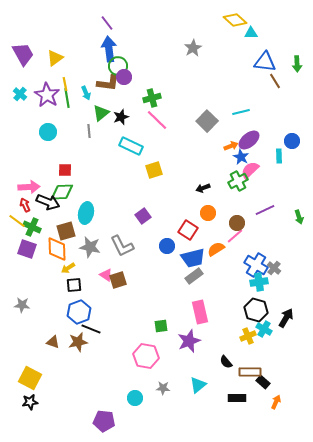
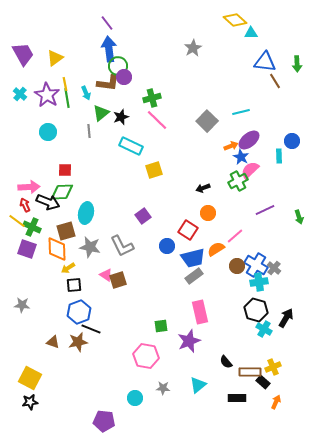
brown circle at (237, 223): moved 43 px down
yellow cross at (248, 336): moved 25 px right, 31 px down
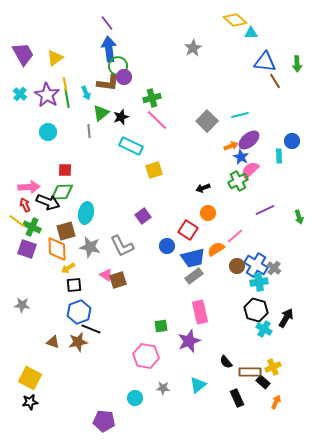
cyan line at (241, 112): moved 1 px left, 3 px down
black rectangle at (237, 398): rotated 66 degrees clockwise
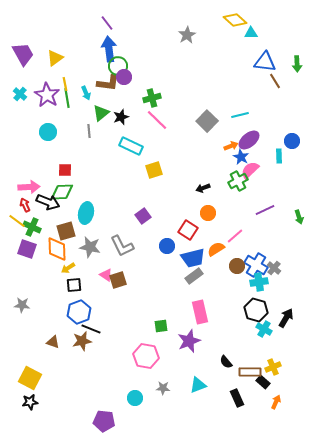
gray star at (193, 48): moved 6 px left, 13 px up
brown star at (78, 342): moved 4 px right, 1 px up
cyan triangle at (198, 385): rotated 18 degrees clockwise
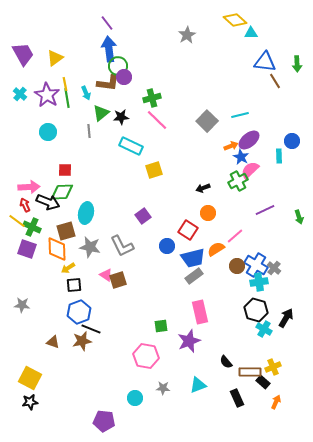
black star at (121, 117): rotated 14 degrees clockwise
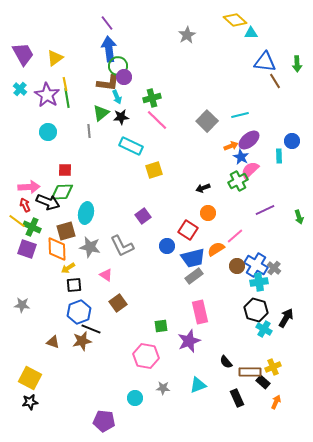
cyan arrow at (86, 93): moved 31 px right, 4 px down
cyan cross at (20, 94): moved 5 px up
brown square at (118, 280): moved 23 px down; rotated 18 degrees counterclockwise
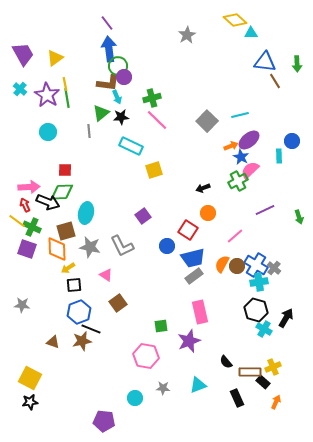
orange semicircle at (216, 249): moved 6 px right, 15 px down; rotated 30 degrees counterclockwise
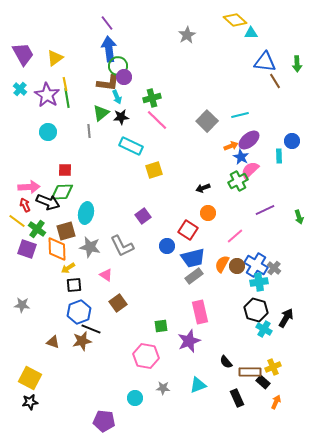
green cross at (32, 227): moved 5 px right, 2 px down; rotated 12 degrees clockwise
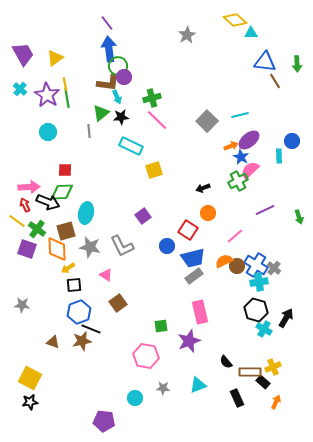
orange semicircle at (222, 264): moved 2 px right, 3 px up; rotated 36 degrees clockwise
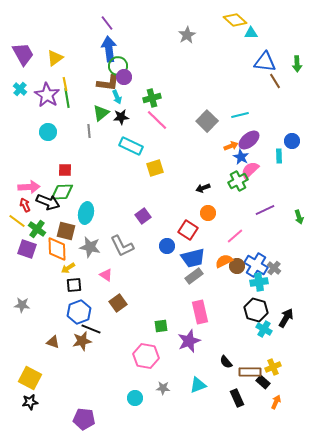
yellow square at (154, 170): moved 1 px right, 2 px up
brown square at (66, 231): rotated 30 degrees clockwise
purple pentagon at (104, 421): moved 20 px left, 2 px up
